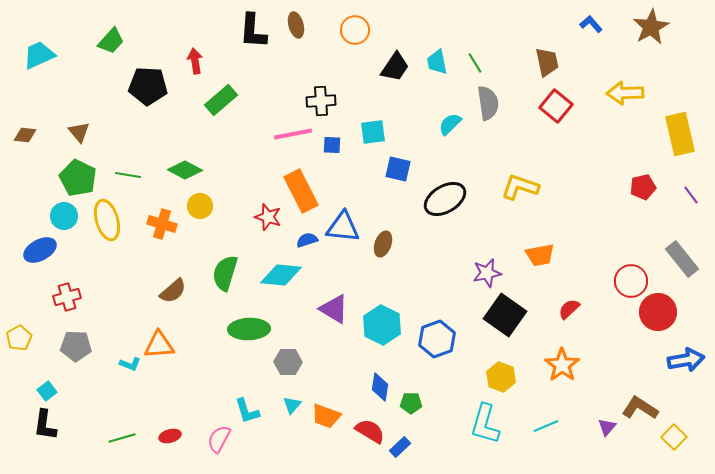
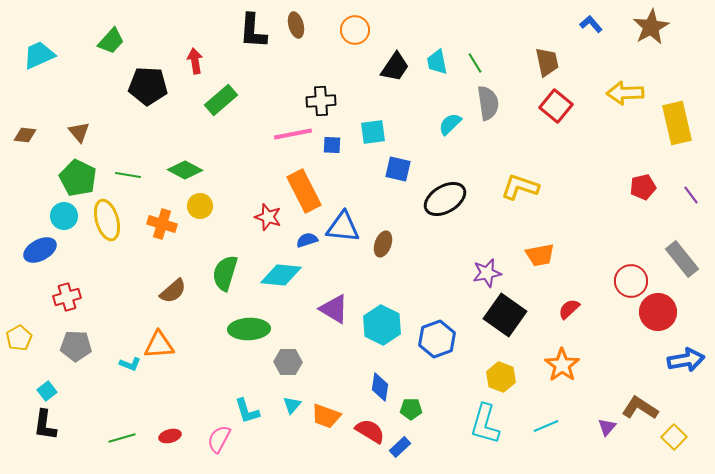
yellow rectangle at (680, 134): moved 3 px left, 11 px up
orange rectangle at (301, 191): moved 3 px right
green pentagon at (411, 403): moved 6 px down
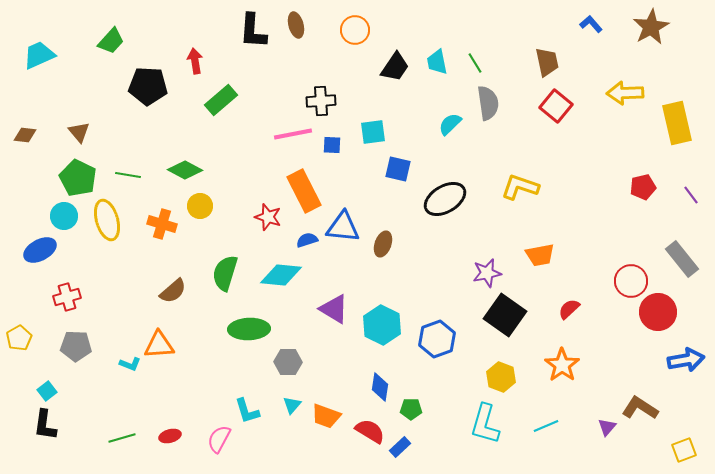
yellow square at (674, 437): moved 10 px right, 13 px down; rotated 25 degrees clockwise
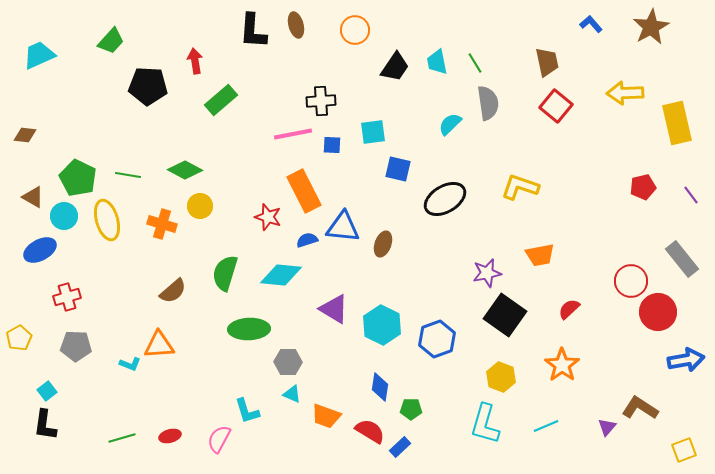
brown triangle at (79, 132): moved 46 px left, 65 px down; rotated 20 degrees counterclockwise
cyan triangle at (292, 405): moved 11 px up; rotated 48 degrees counterclockwise
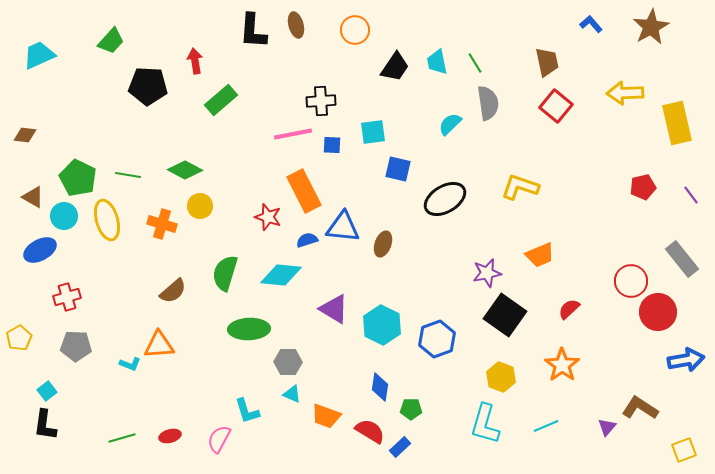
orange trapezoid at (540, 255): rotated 12 degrees counterclockwise
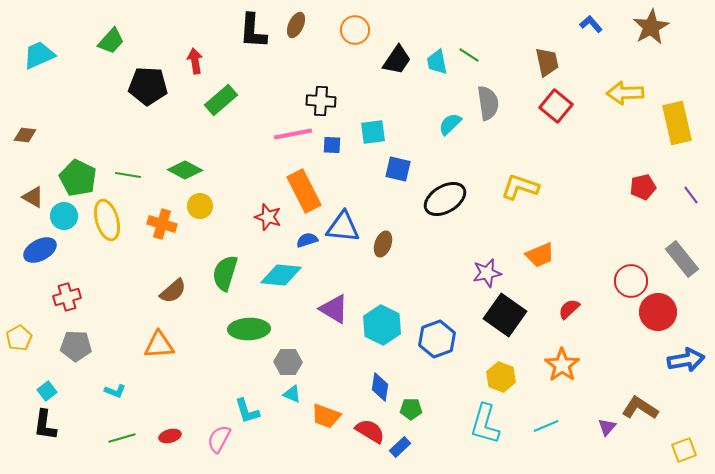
brown ellipse at (296, 25): rotated 40 degrees clockwise
green line at (475, 63): moved 6 px left, 8 px up; rotated 25 degrees counterclockwise
black trapezoid at (395, 67): moved 2 px right, 7 px up
black cross at (321, 101): rotated 8 degrees clockwise
cyan L-shape at (130, 364): moved 15 px left, 27 px down
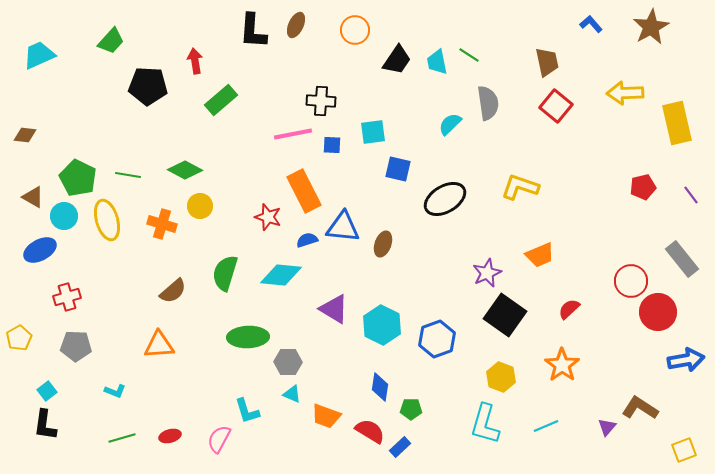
purple star at (487, 273): rotated 12 degrees counterclockwise
green ellipse at (249, 329): moved 1 px left, 8 px down
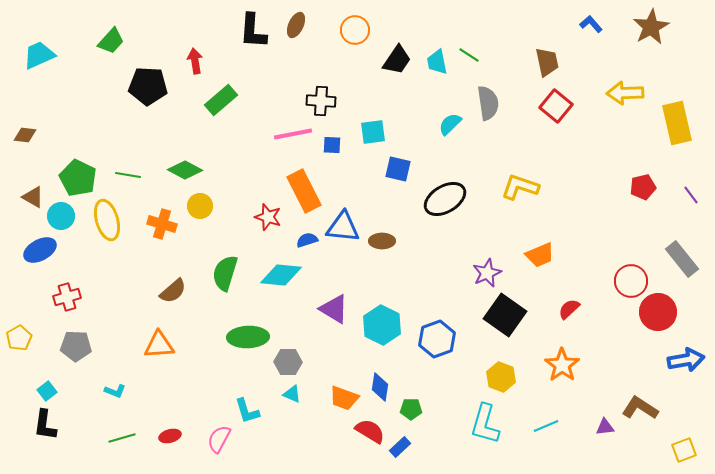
cyan circle at (64, 216): moved 3 px left
brown ellipse at (383, 244): moved 1 px left, 3 px up; rotated 70 degrees clockwise
orange trapezoid at (326, 416): moved 18 px right, 18 px up
purple triangle at (607, 427): moved 2 px left; rotated 42 degrees clockwise
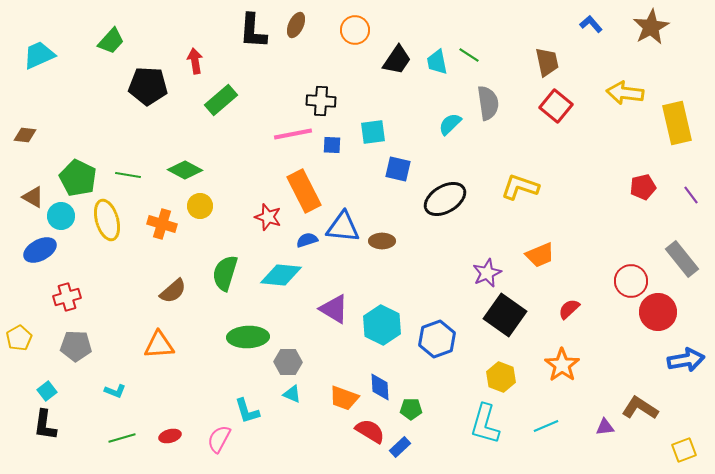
yellow arrow at (625, 93): rotated 9 degrees clockwise
blue diamond at (380, 387): rotated 12 degrees counterclockwise
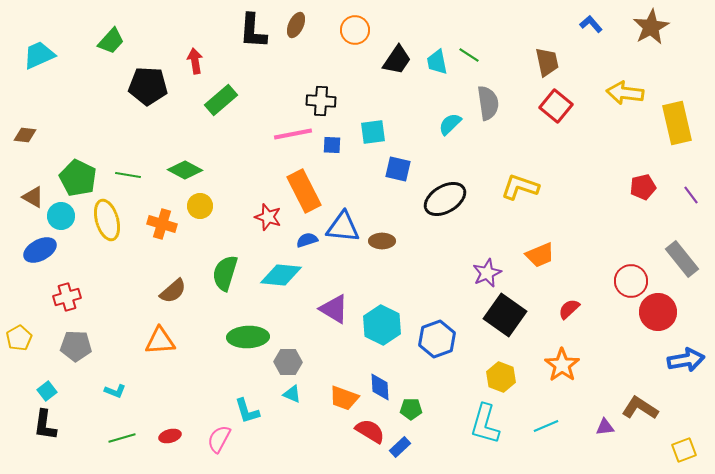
orange triangle at (159, 345): moved 1 px right, 4 px up
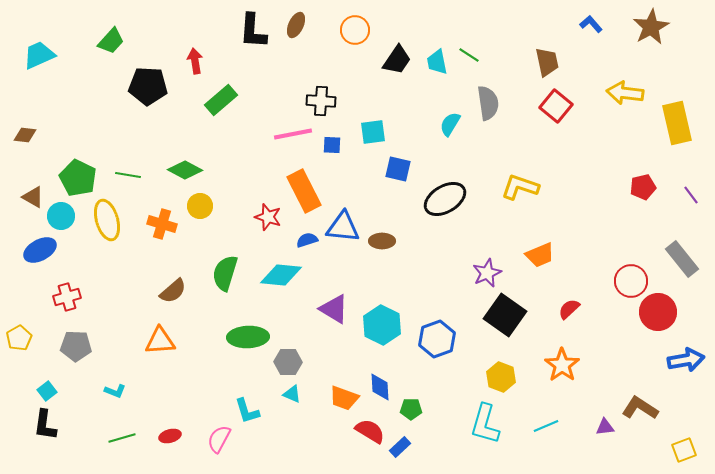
cyan semicircle at (450, 124): rotated 15 degrees counterclockwise
